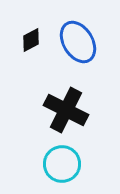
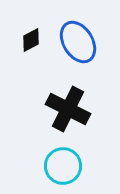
black cross: moved 2 px right, 1 px up
cyan circle: moved 1 px right, 2 px down
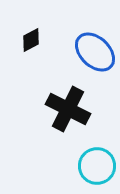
blue ellipse: moved 17 px right, 10 px down; rotated 15 degrees counterclockwise
cyan circle: moved 34 px right
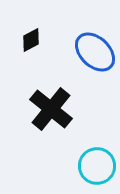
black cross: moved 17 px left; rotated 12 degrees clockwise
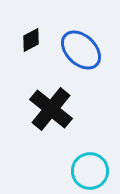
blue ellipse: moved 14 px left, 2 px up
cyan circle: moved 7 px left, 5 px down
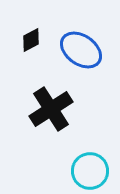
blue ellipse: rotated 9 degrees counterclockwise
black cross: rotated 18 degrees clockwise
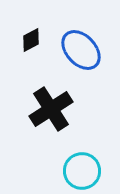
blue ellipse: rotated 12 degrees clockwise
cyan circle: moved 8 px left
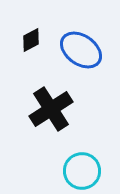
blue ellipse: rotated 12 degrees counterclockwise
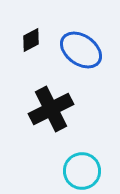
black cross: rotated 6 degrees clockwise
